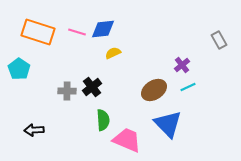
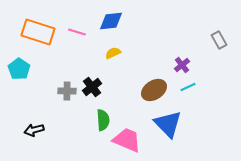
blue diamond: moved 8 px right, 8 px up
black arrow: rotated 12 degrees counterclockwise
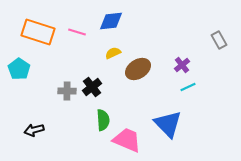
brown ellipse: moved 16 px left, 21 px up
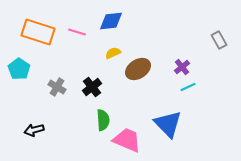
purple cross: moved 2 px down
gray cross: moved 10 px left, 4 px up; rotated 30 degrees clockwise
